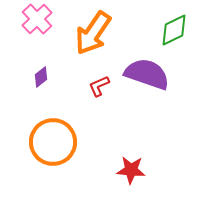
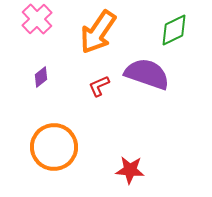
orange arrow: moved 5 px right, 1 px up
orange circle: moved 1 px right, 5 px down
red star: moved 1 px left
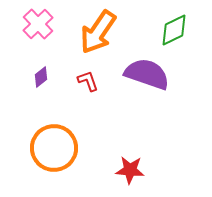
pink cross: moved 1 px right, 5 px down
red L-shape: moved 11 px left, 5 px up; rotated 95 degrees clockwise
orange circle: moved 1 px down
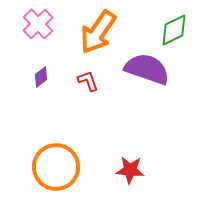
purple semicircle: moved 5 px up
orange circle: moved 2 px right, 19 px down
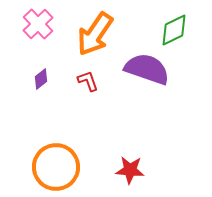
orange arrow: moved 3 px left, 2 px down
purple diamond: moved 2 px down
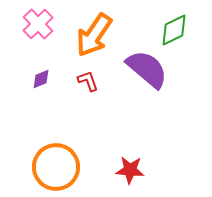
orange arrow: moved 1 px left, 1 px down
purple semicircle: rotated 21 degrees clockwise
purple diamond: rotated 15 degrees clockwise
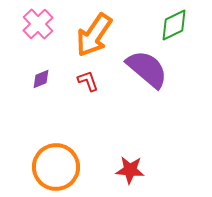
green diamond: moved 5 px up
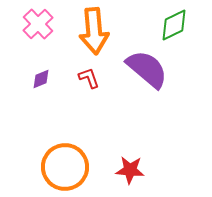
orange arrow: moved 4 px up; rotated 39 degrees counterclockwise
red L-shape: moved 1 px right, 3 px up
orange circle: moved 9 px right
